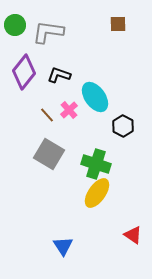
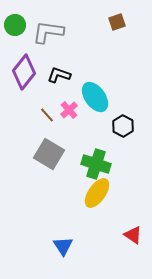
brown square: moved 1 px left, 2 px up; rotated 18 degrees counterclockwise
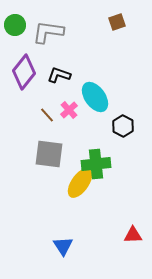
gray square: rotated 24 degrees counterclockwise
green cross: rotated 24 degrees counterclockwise
yellow ellipse: moved 17 px left, 10 px up
red triangle: rotated 36 degrees counterclockwise
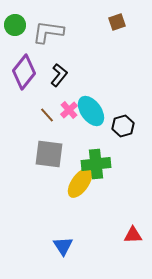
black L-shape: rotated 110 degrees clockwise
cyan ellipse: moved 4 px left, 14 px down
black hexagon: rotated 15 degrees clockwise
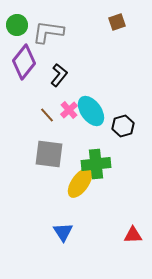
green circle: moved 2 px right
purple diamond: moved 10 px up
blue triangle: moved 14 px up
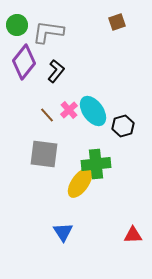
black L-shape: moved 3 px left, 4 px up
cyan ellipse: moved 2 px right
gray square: moved 5 px left
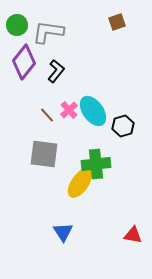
red triangle: rotated 12 degrees clockwise
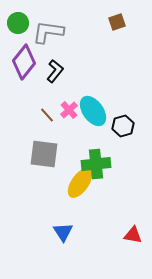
green circle: moved 1 px right, 2 px up
black L-shape: moved 1 px left
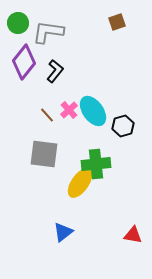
blue triangle: rotated 25 degrees clockwise
